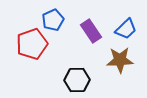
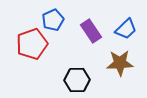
brown star: moved 3 px down
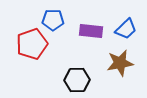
blue pentagon: rotated 25 degrees clockwise
purple rectangle: rotated 50 degrees counterclockwise
brown star: rotated 8 degrees counterclockwise
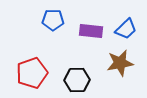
red pentagon: moved 29 px down
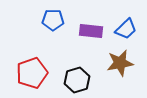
black hexagon: rotated 15 degrees counterclockwise
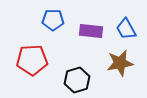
blue trapezoid: rotated 105 degrees clockwise
red pentagon: moved 13 px up; rotated 16 degrees clockwise
